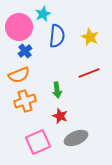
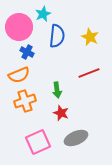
blue cross: moved 2 px right, 1 px down; rotated 24 degrees counterclockwise
red star: moved 1 px right, 3 px up
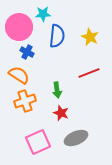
cyan star: rotated 21 degrees clockwise
orange semicircle: rotated 125 degrees counterclockwise
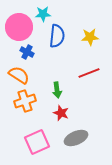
yellow star: rotated 30 degrees counterclockwise
pink square: moved 1 px left
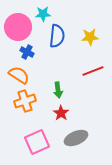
pink circle: moved 1 px left
red line: moved 4 px right, 2 px up
green arrow: moved 1 px right
red star: rotated 14 degrees clockwise
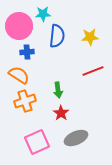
pink circle: moved 1 px right, 1 px up
blue cross: rotated 32 degrees counterclockwise
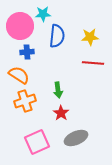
pink circle: moved 1 px right
red line: moved 8 px up; rotated 25 degrees clockwise
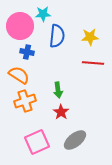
blue cross: rotated 16 degrees clockwise
red star: moved 1 px up
gray ellipse: moved 1 px left, 2 px down; rotated 15 degrees counterclockwise
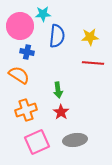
orange cross: moved 1 px right, 9 px down
gray ellipse: rotated 30 degrees clockwise
